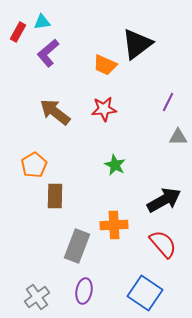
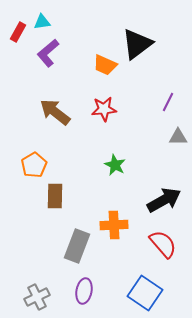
gray cross: rotated 10 degrees clockwise
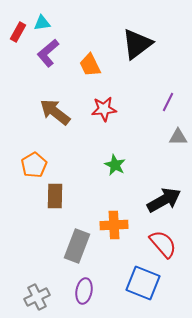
cyan triangle: moved 1 px down
orange trapezoid: moved 15 px left; rotated 40 degrees clockwise
blue square: moved 2 px left, 10 px up; rotated 12 degrees counterclockwise
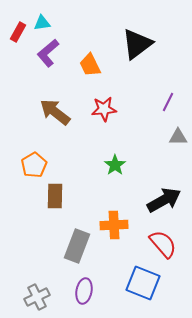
green star: rotated 10 degrees clockwise
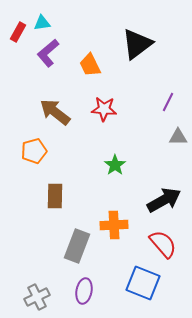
red star: rotated 10 degrees clockwise
orange pentagon: moved 14 px up; rotated 15 degrees clockwise
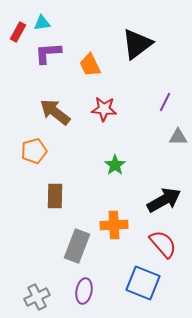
purple L-shape: rotated 36 degrees clockwise
purple line: moved 3 px left
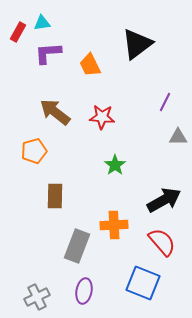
red star: moved 2 px left, 8 px down
red semicircle: moved 1 px left, 2 px up
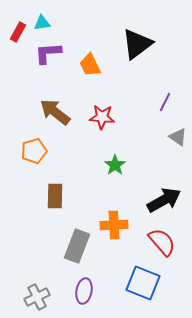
gray triangle: rotated 36 degrees clockwise
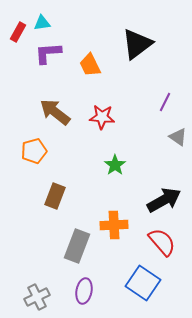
brown rectangle: rotated 20 degrees clockwise
blue square: rotated 12 degrees clockwise
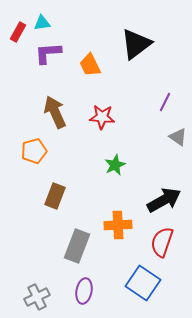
black triangle: moved 1 px left
brown arrow: rotated 28 degrees clockwise
green star: rotated 10 degrees clockwise
orange cross: moved 4 px right
red semicircle: rotated 120 degrees counterclockwise
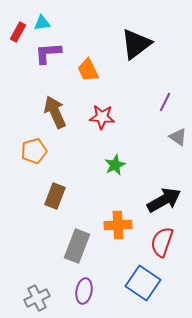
orange trapezoid: moved 2 px left, 5 px down
gray cross: moved 1 px down
